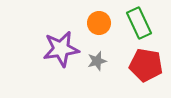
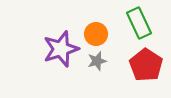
orange circle: moved 3 px left, 11 px down
purple star: rotated 9 degrees counterclockwise
red pentagon: rotated 24 degrees clockwise
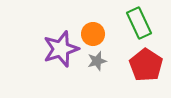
orange circle: moved 3 px left
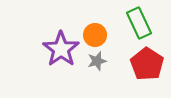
orange circle: moved 2 px right, 1 px down
purple star: rotated 18 degrees counterclockwise
red pentagon: moved 1 px right, 1 px up
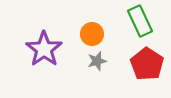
green rectangle: moved 1 px right, 2 px up
orange circle: moved 3 px left, 1 px up
purple star: moved 17 px left
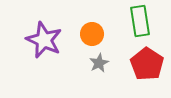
green rectangle: rotated 16 degrees clockwise
purple star: moved 9 px up; rotated 12 degrees counterclockwise
gray star: moved 2 px right, 2 px down; rotated 12 degrees counterclockwise
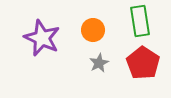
orange circle: moved 1 px right, 4 px up
purple star: moved 2 px left, 2 px up
red pentagon: moved 4 px left, 1 px up
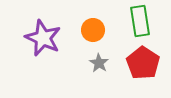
purple star: moved 1 px right
gray star: rotated 12 degrees counterclockwise
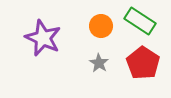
green rectangle: rotated 48 degrees counterclockwise
orange circle: moved 8 px right, 4 px up
